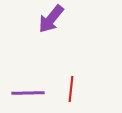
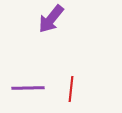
purple line: moved 5 px up
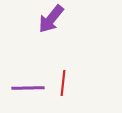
red line: moved 8 px left, 6 px up
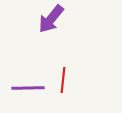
red line: moved 3 px up
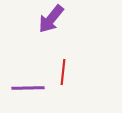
red line: moved 8 px up
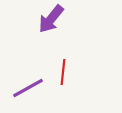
purple line: rotated 28 degrees counterclockwise
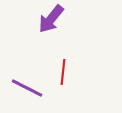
purple line: moved 1 px left; rotated 56 degrees clockwise
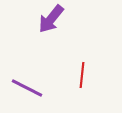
red line: moved 19 px right, 3 px down
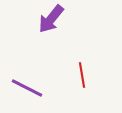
red line: rotated 15 degrees counterclockwise
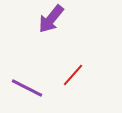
red line: moved 9 px left; rotated 50 degrees clockwise
